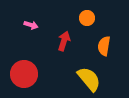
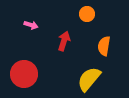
orange circle: moved 4 px up
yellow semicircle: rotated 100 degrees counterclockwise
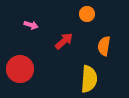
red arrow: rotated 30 degrees clockwise
red circle: moved 4 px left, 5 px up
yellow semicircle: rotated 144 degrees clockwise
